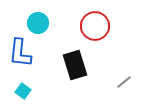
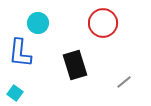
red circle: moved 8 px right, 3 px up
cyan square: moved 8 px left, 2 px down
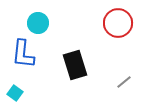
red circle: moved 15 px right
blue L-shape: moved 3 px right, 1 px down
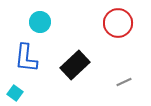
cyan circle: moved 2 px right, 1 px up
blue L-shape: moved 3 px right, 4 px down
black rectangle: rotated 64 degrees clockwise
gray line: rotated 14 degrees clockwise
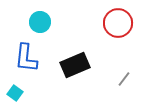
black rectangle: rotated 20 degrees clockwise
gray line: moved 3 px up; rotated 28 degrees counterclockwise
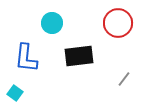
cyan circle: moved 12 px right, 1 px down
black rectangle: moved 4 px right, 9 px up; rotated 16 degrees clockwise
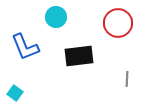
cyan circle: moved 4 px right, 6 px up
blue L-shape: moved 1 px left, 11 px up; rotated 28 degrees counterclockwise
gray line: moved 3 px right; rotated 35 degrees counterclockwise
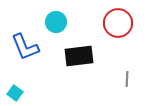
cyan circle: moved 5 px down
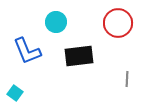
blue L-shape: moved 2 px right, 4 px down
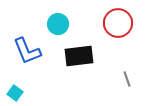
cyan circle: moved 2 px right, 2 px down
gray line: rotated 21 degrees counterclockwise
